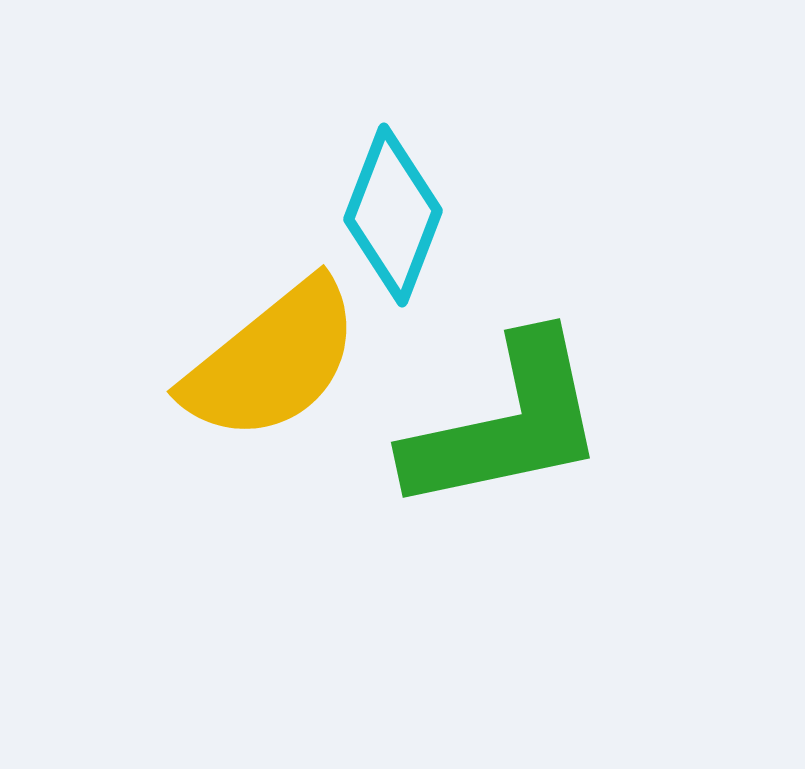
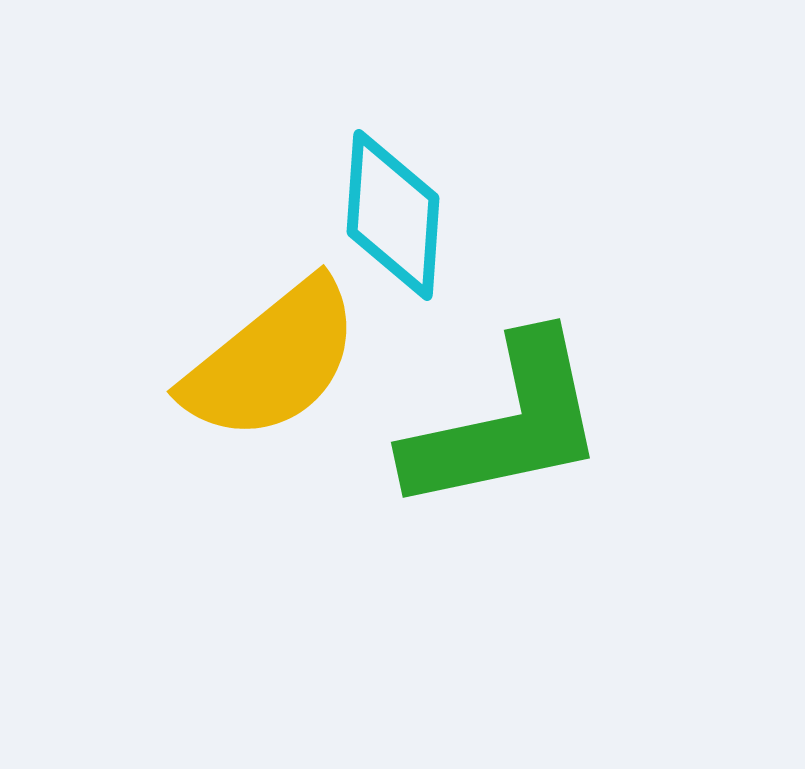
cyan diamond: rotated 17 degrees counterclockwise
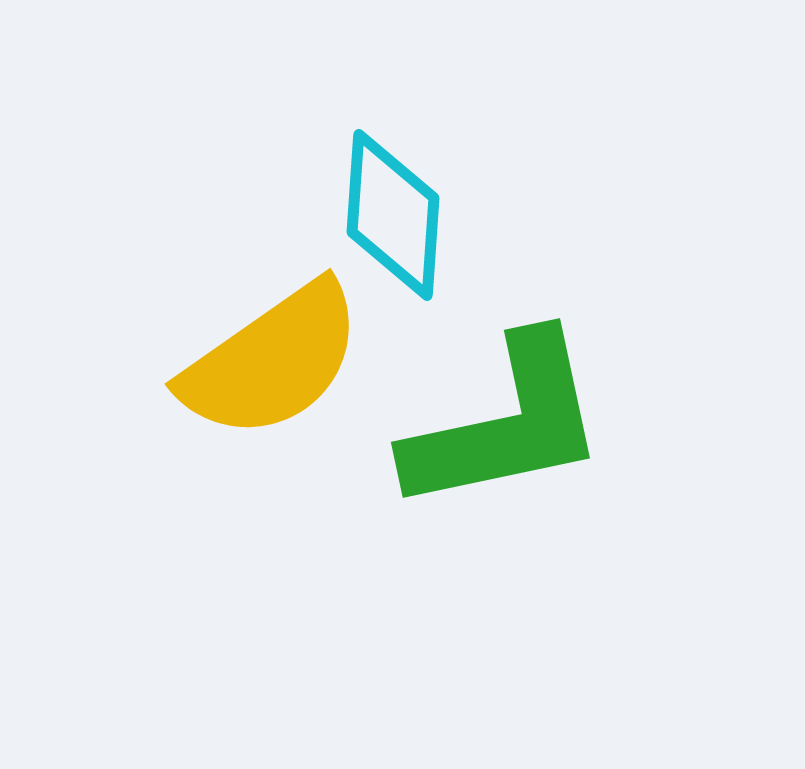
yellow semicircle: rotated 4 degrees clockwise
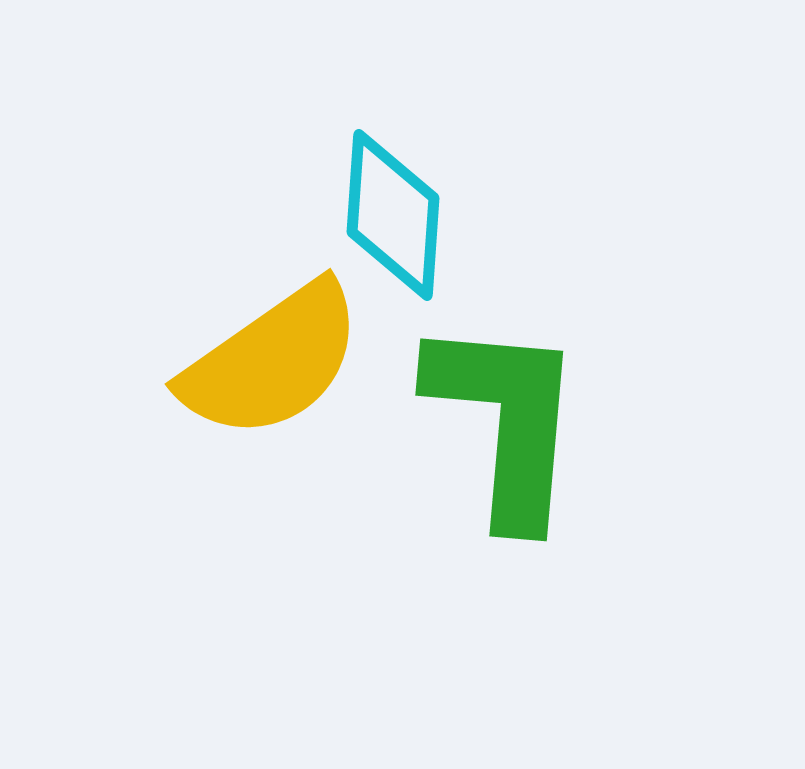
green L-shape: moved 3 px up; rotated 73 degrees counterclockwise
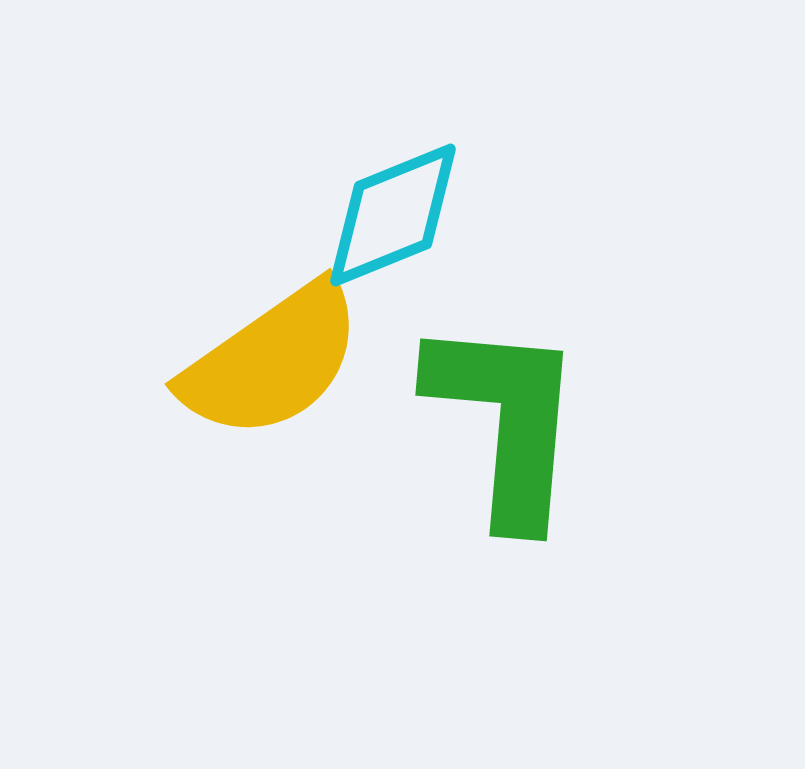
cyan diamond: rotated 64 degrees clockwise
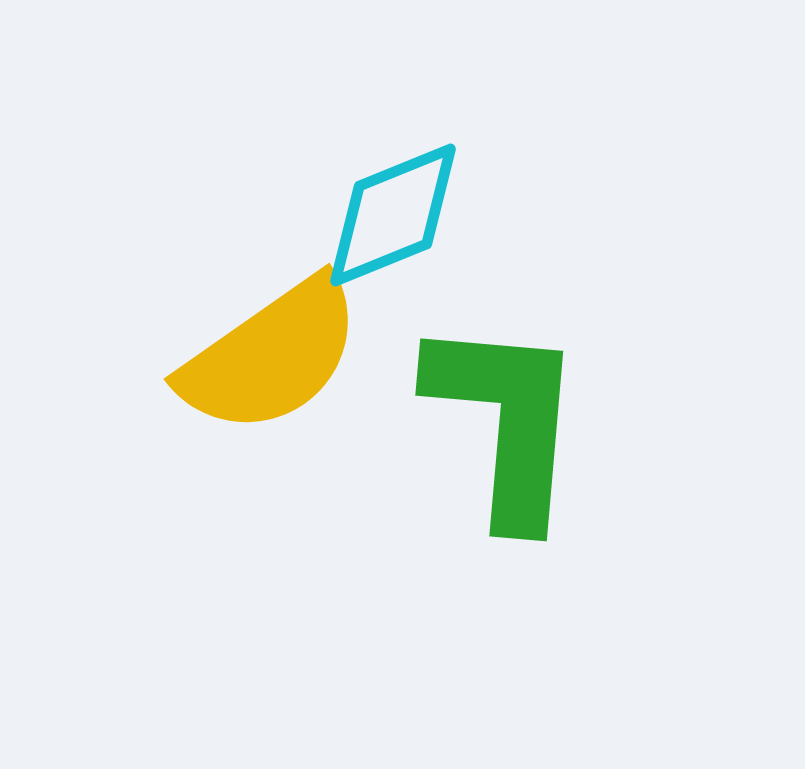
yellow semicircle: moved 1 px left, 5 px up
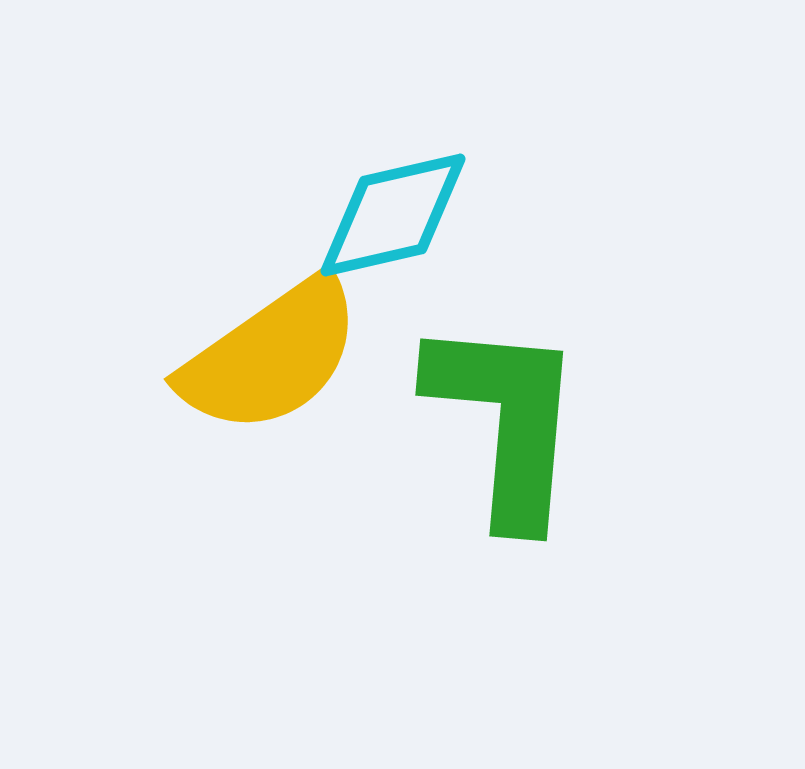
cyan diamond: rotated 9 degrees clockwise
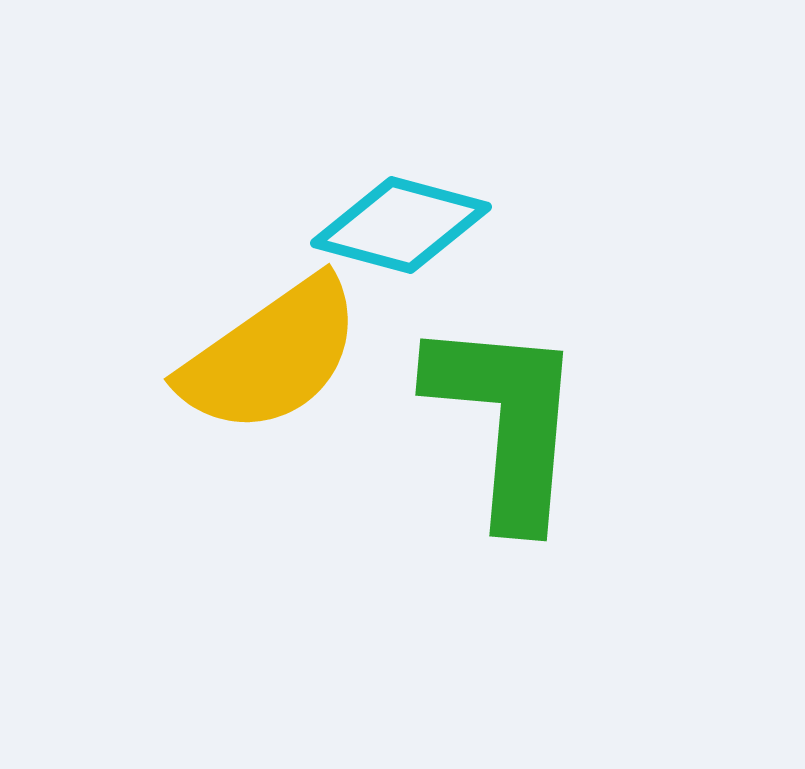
cyan diamond: moved 8 px right, 10 px down; rotated 28 degrees clockwise
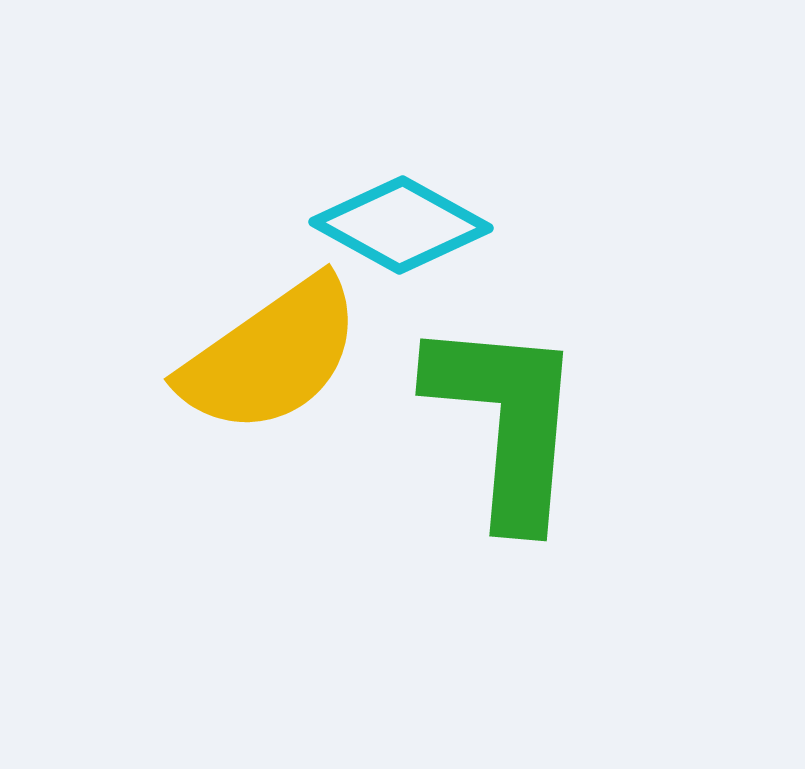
cyan diamond: rotated 14 degrees clockwise
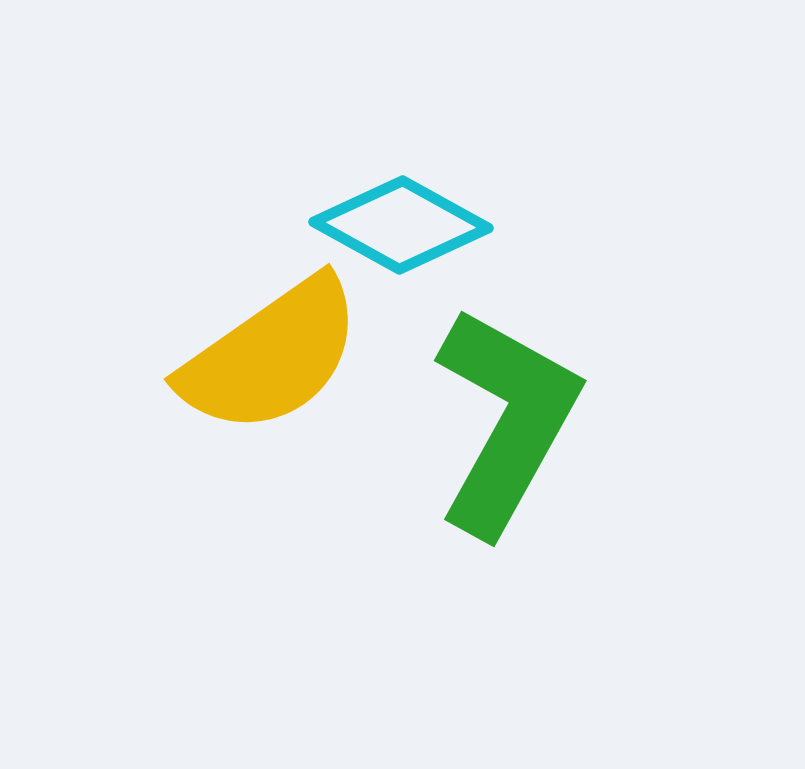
green L-shape: rotated 24 degrees clockwise
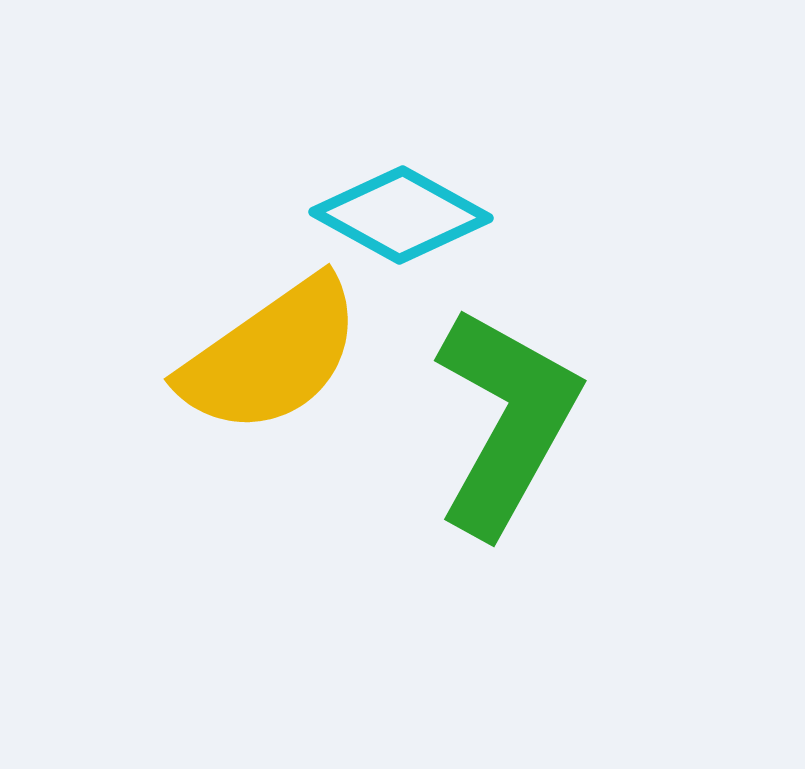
cyan diamond: moved 10 px up
